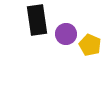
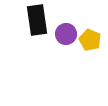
yellow pentagon: moved 5 px up
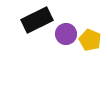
black rectangle: rotated 72 degrees clockwise
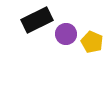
yellow pentagon: moved 2 px right, 2 px down
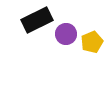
yellow pentagon: rotated 25 degrees clockwise
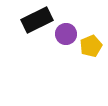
yellow pentagon: moved 1 px left, 4 px down
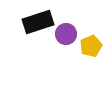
black rectangle: moved 1 px right, 2 px down; rotated 8 degrees clockwise
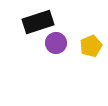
purple circle: moved 10 px left, 9 px down
